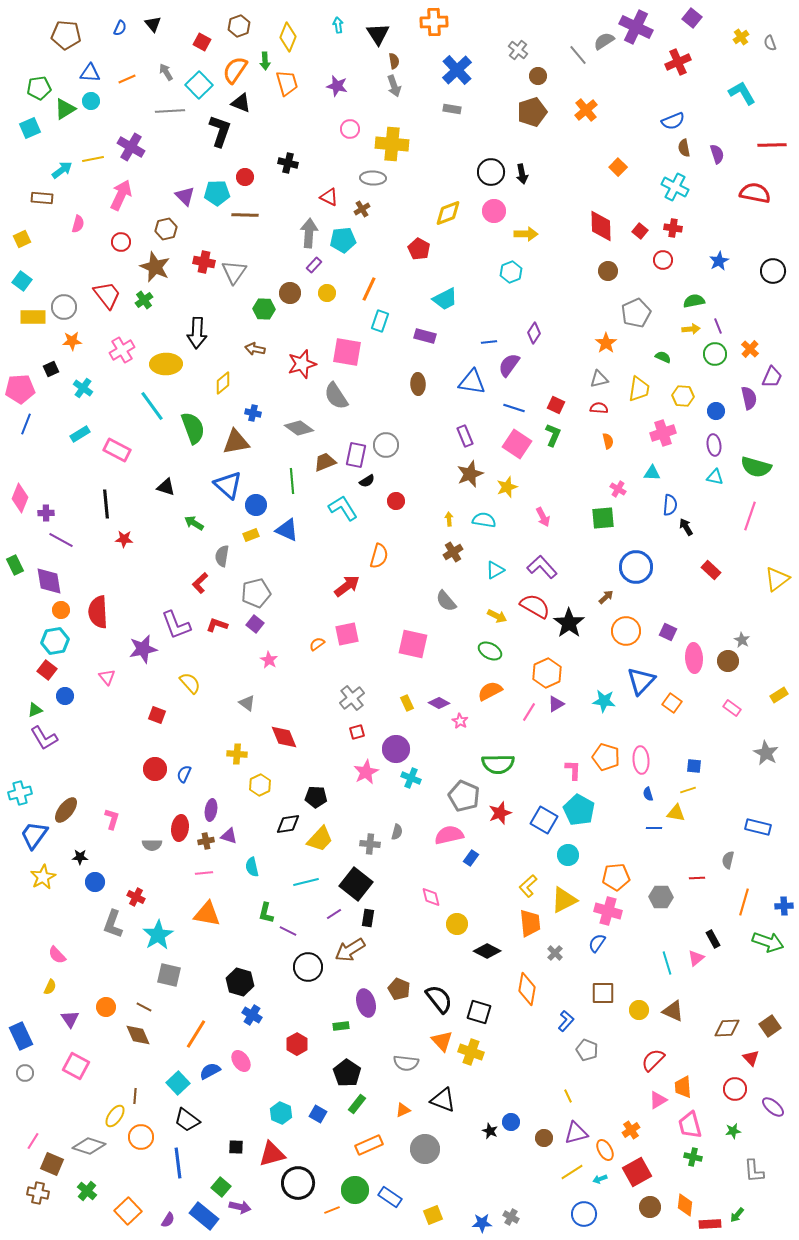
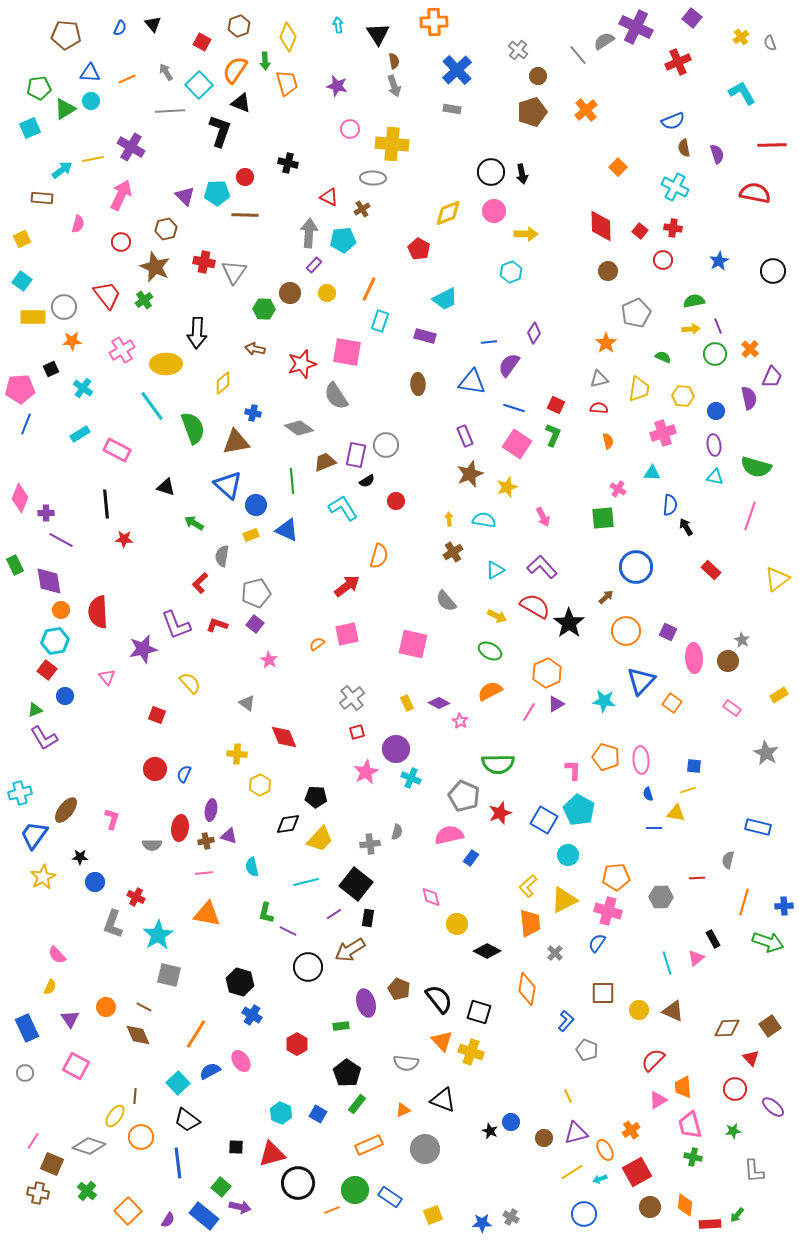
gray cross at (370, 844): rotated 12 degrees counterclockwise
blue rectangle at (21, 1036): moved 6 px right, 8 px up
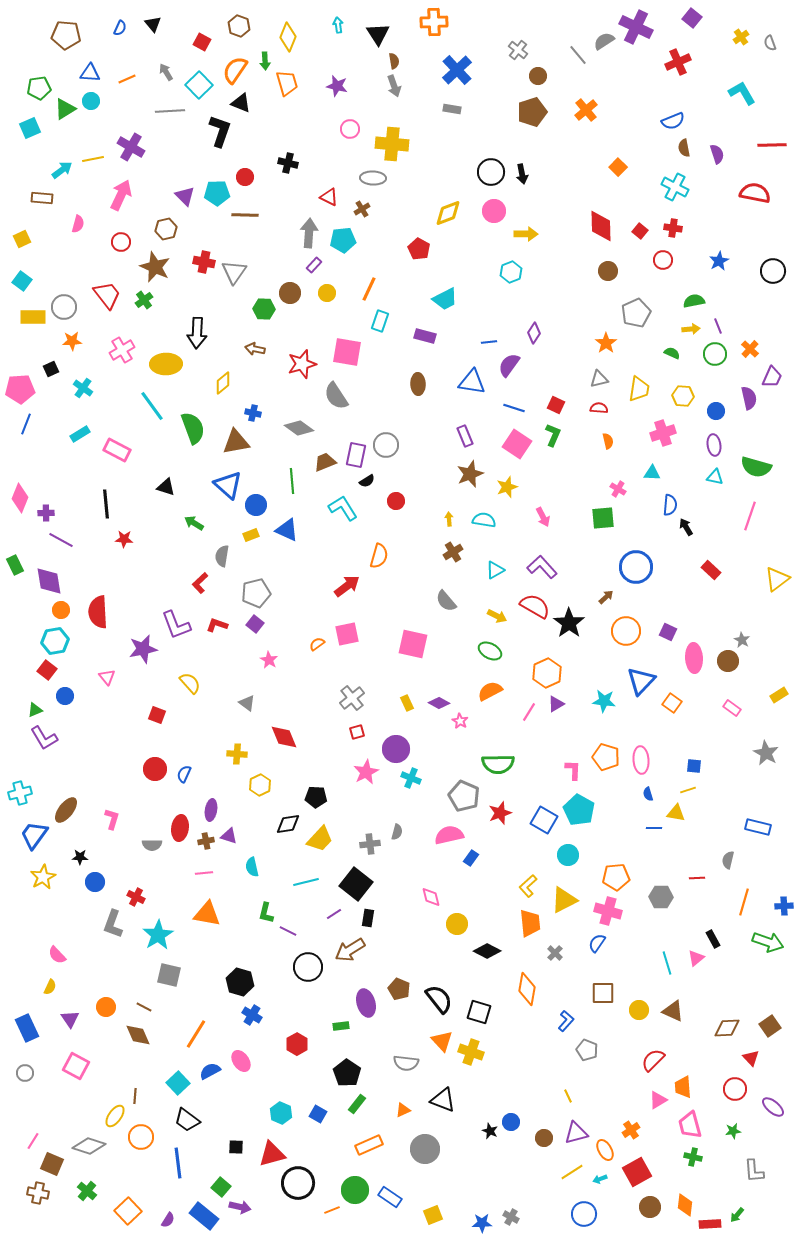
brown hexagon at (239, 26): rotated 20 degrees counterclockwise
green semicircle at (663, 357): moved 9 px right, 4 px up
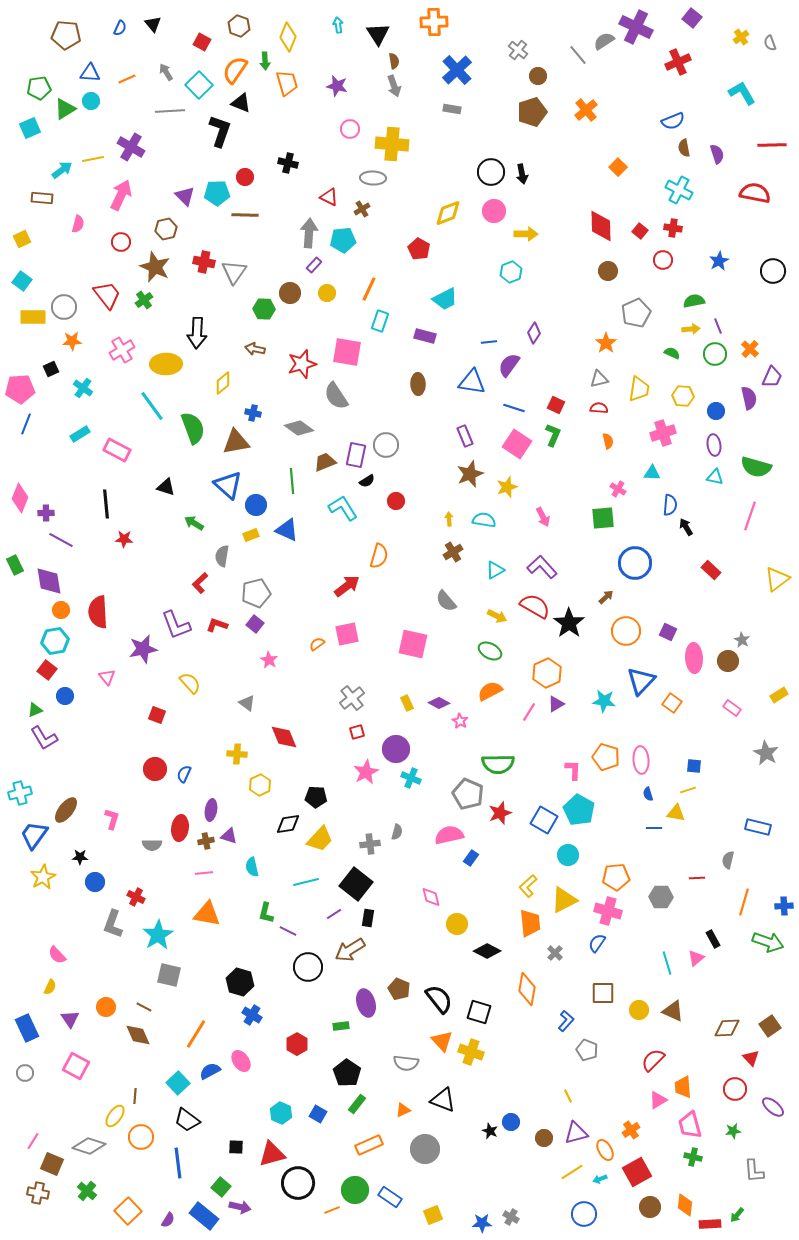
cyan cross at (675, 187): moved 4 px right, 3 px down
blue circle at (636, 567): moved 1 px left, 4 px up
gray pentagon at (464, 796): moved 4 px right, 2 px up
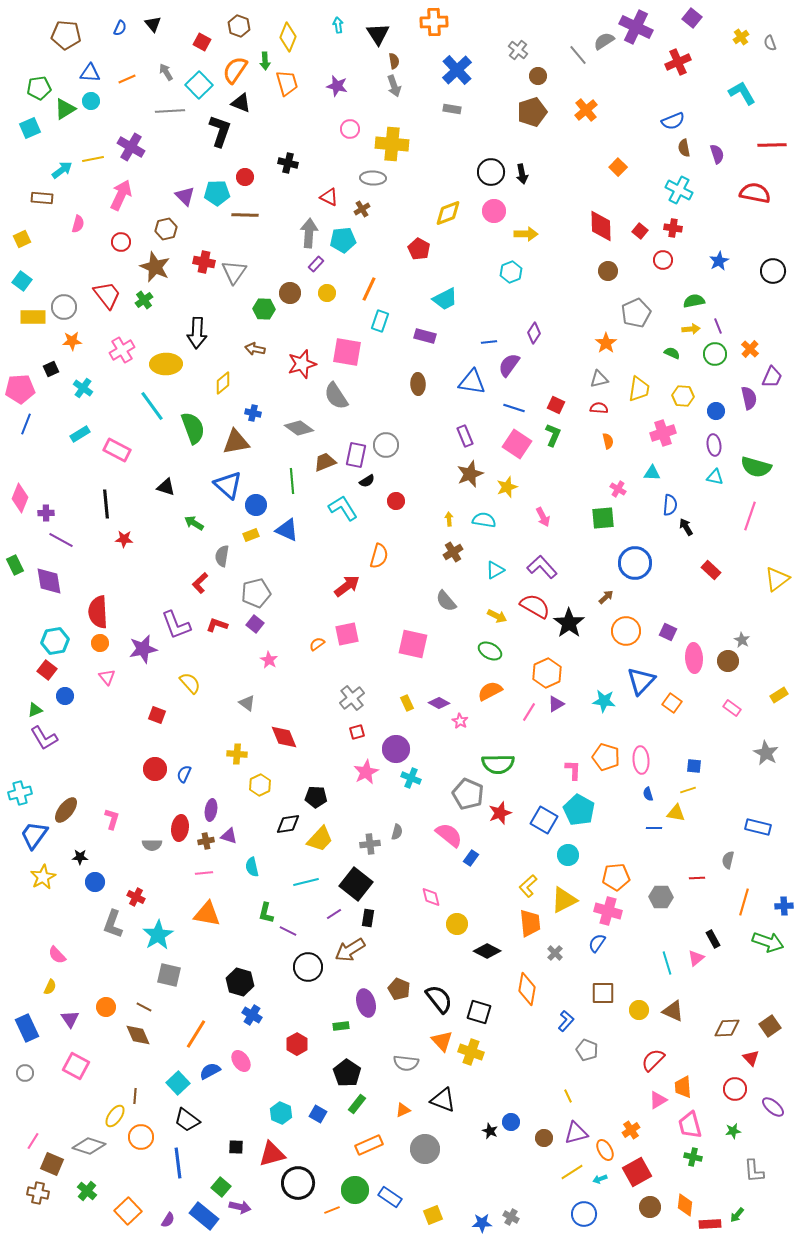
purple rectangle at (314, 265): moved 2 px right, 1 px up
orange circle at (61, 610): moved 39 px right, 33 px down
pink semicircle at (449, 835): rotated 52 degrees clockwise
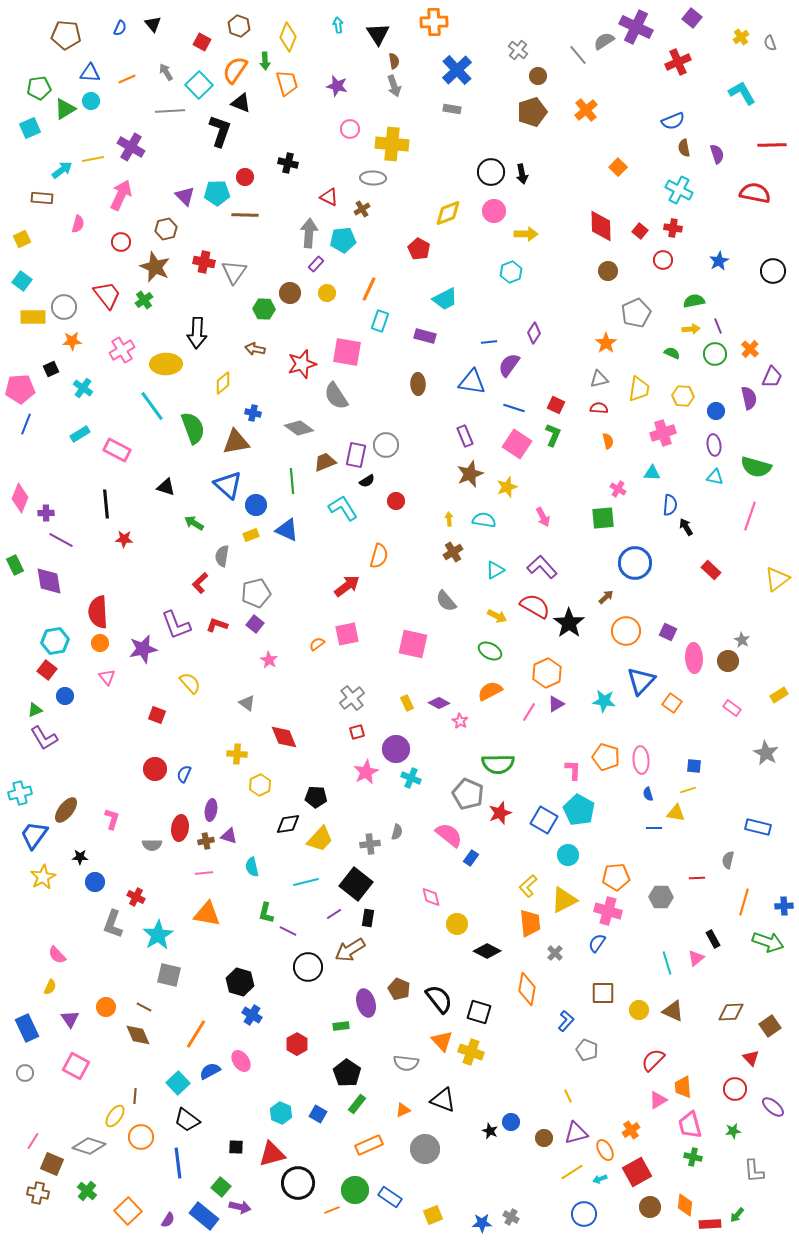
brown diamond at (727, 1028): moved 4 px right, 16 px up
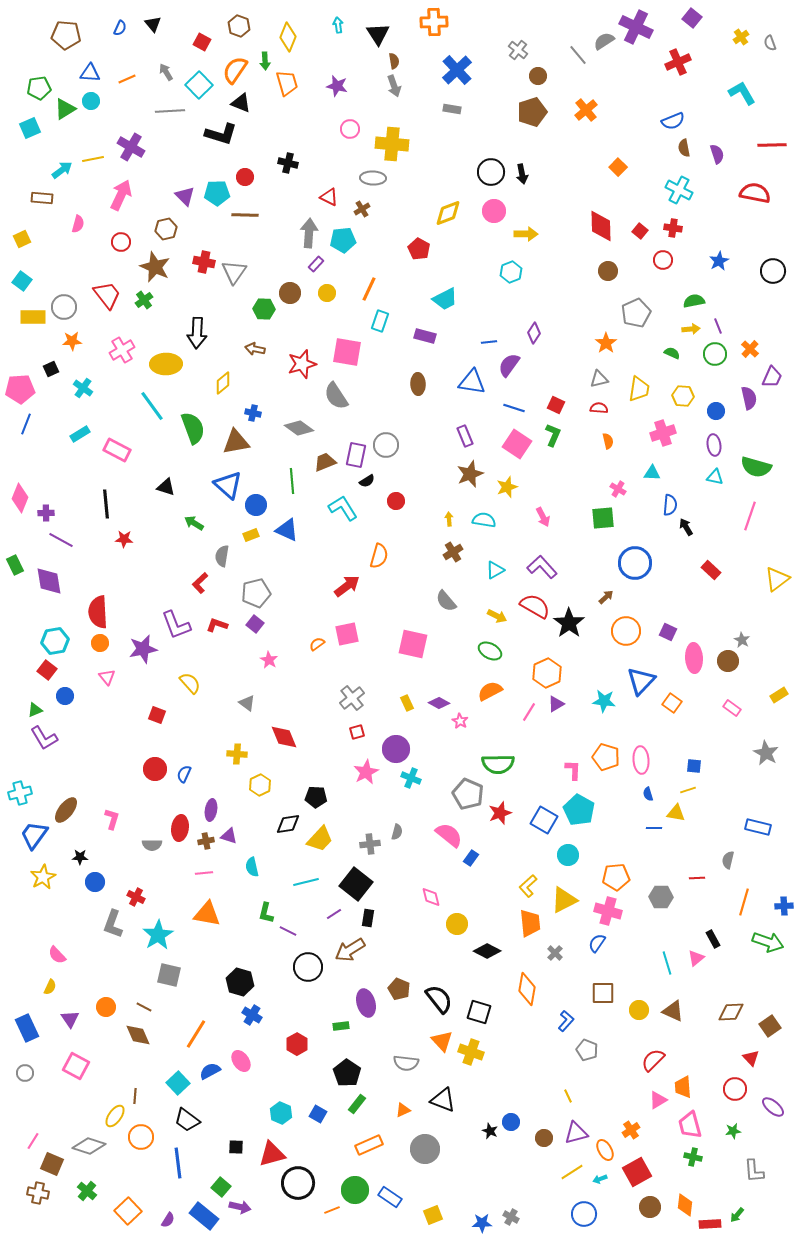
black L-shape at (220, 131): moved 1 px right, 3 px down; rotated 88 degrees clockwise
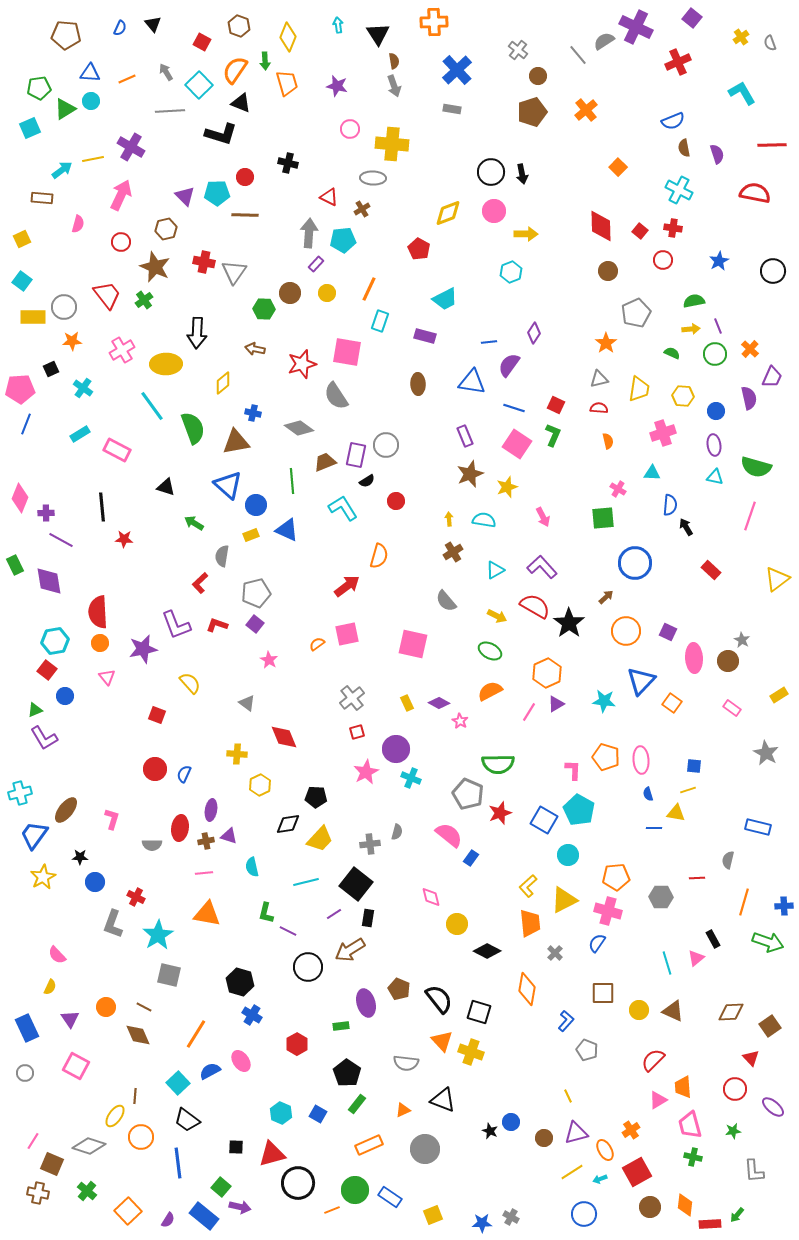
black line at (106, 504): moved 4 px left, 3 px down
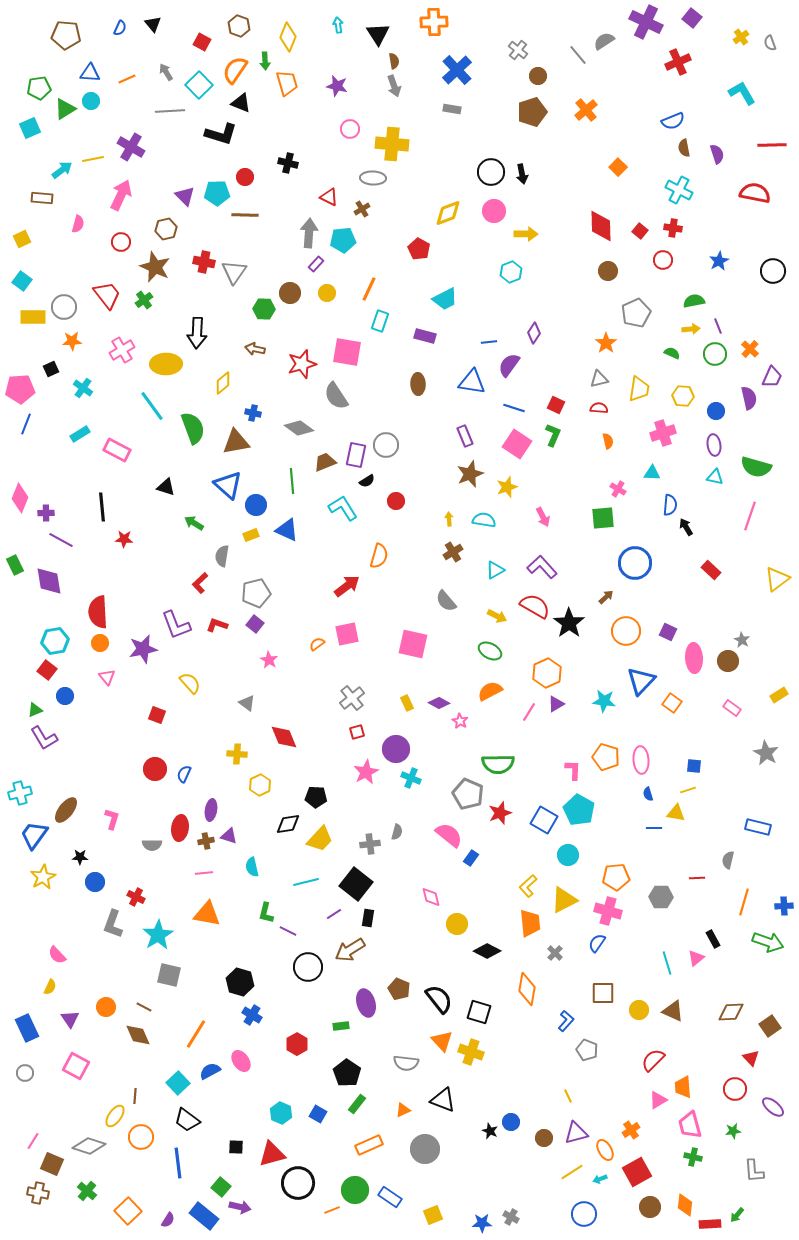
purple cross at (636, 27): moved 10 px right, 5 px up
